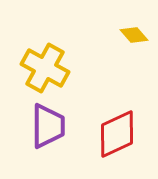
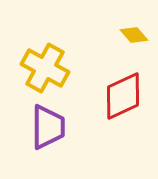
purple trapezoid: moved 1 px down
red diamond: moved 6 px right, 38 px up
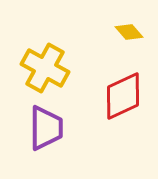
yellow diamond: moved 5 px left, 3 px up
purple trapezoid: moved 2 px left, 1 px down
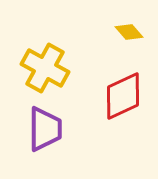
purple trapezoid: moved 1 px left, 1 px down
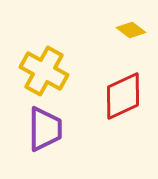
yellow diamond: moved 2 px right, 2 px up; rotated 12 degrees counterclockwise
yellow cross: moved 1 px left, 3 px down
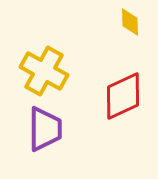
yellow diamond: moved 1 px left, 8 px up; rotated 52 degrees clockwise
